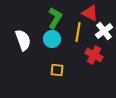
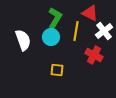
yellow line: moved 2 px left, 1 px up
cyan circle: moved 1 px left, 2 px up
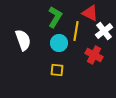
green L-shape: moved 1 px up
cyan circle: moved 8 px right, 6 px down
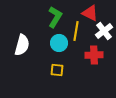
white semicircle: moved 1 px left, 5 px down; rotated 35 degrees clockwise
red cross: rotated 30 degrees counterclockwise
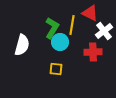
green L-shape: moved 3 px left, 11 px down
yellow line: moved 4 px left, 6 px up
cyan circle: moved 1 px right, 1 px up
red cross: moved 1 px left, 3 px up
yellow square: moved 1 px left, 1 px up
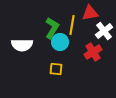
red triangle: rotated 36 degrees counterclockwise
white semicircle: rotated 75 degrees clockwise
red cross: rotated 30 degrees counterclockwise
